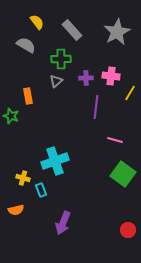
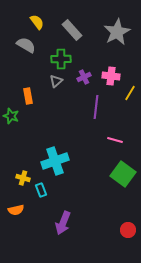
purple cross: moved 2 px left, 1 px up; rotated 24 degrees counterclockwise
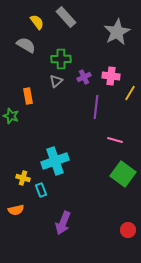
gray rectangle: moved 6 px left, 13 px up
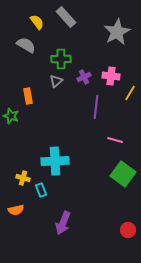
cyan cross: rotated 16 degrees clockwise
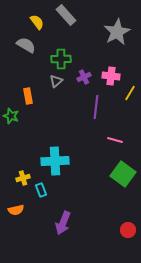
gray rectangle: moved 2 px up
yellow cross: rotated 32 degrees counterclockwise
